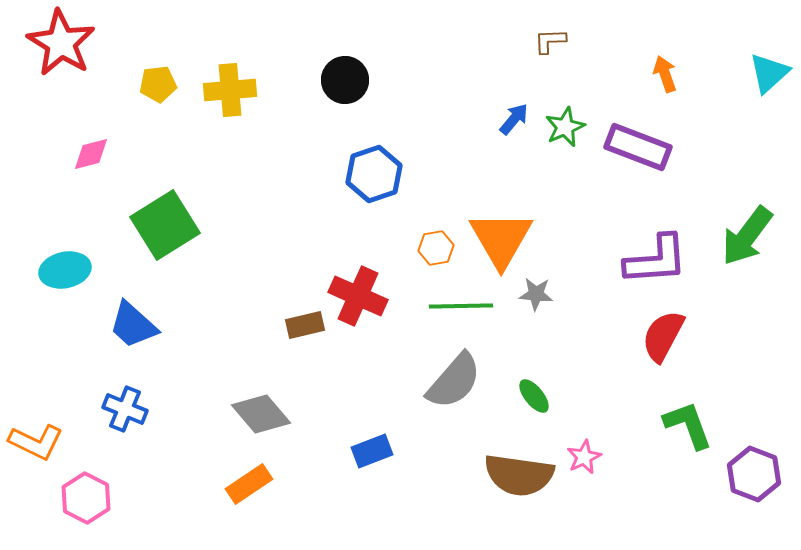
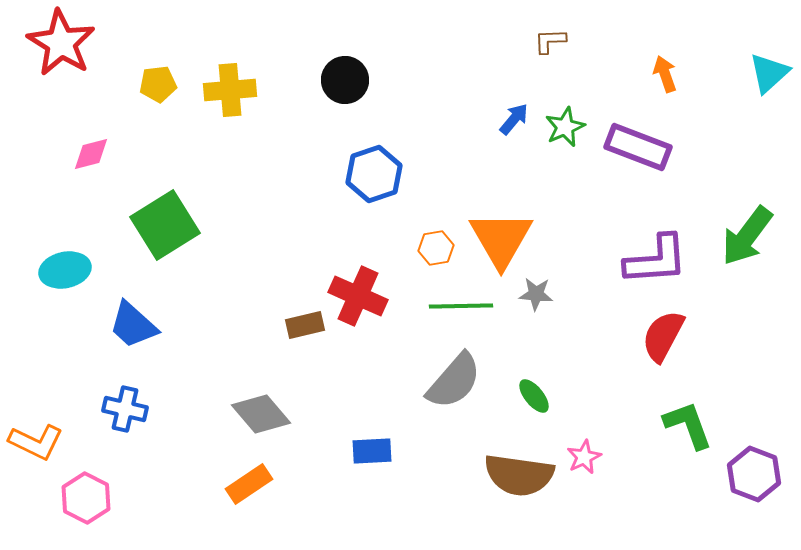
blue cross: rotated 9 degrees counterclockwise
blue rectangle: rotated 18 degrees clockwise
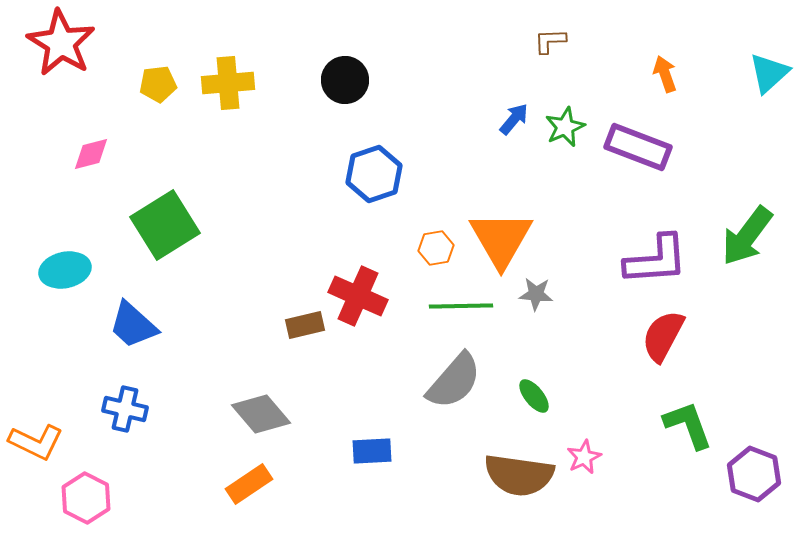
yellow cross: moved 2 px left, 7 px up
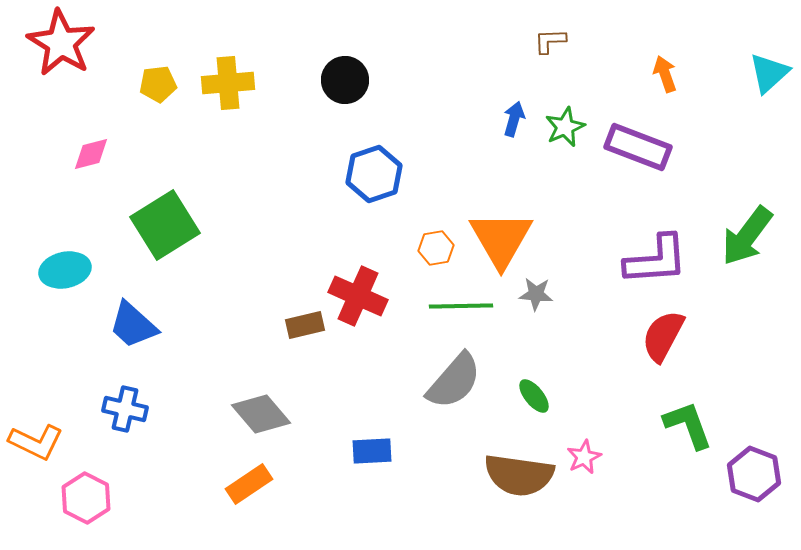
blue arrow: rotated 24 degrees counterclockwise
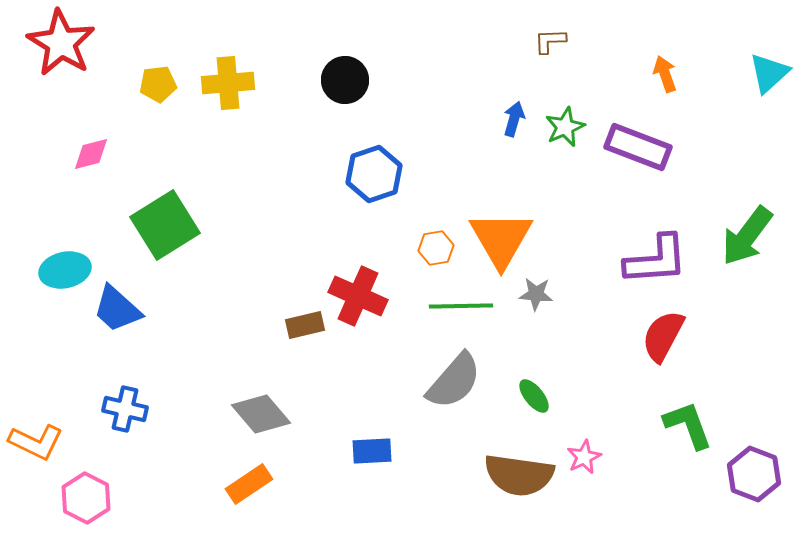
blue trapezoid: moved 16 px left, 16 px up
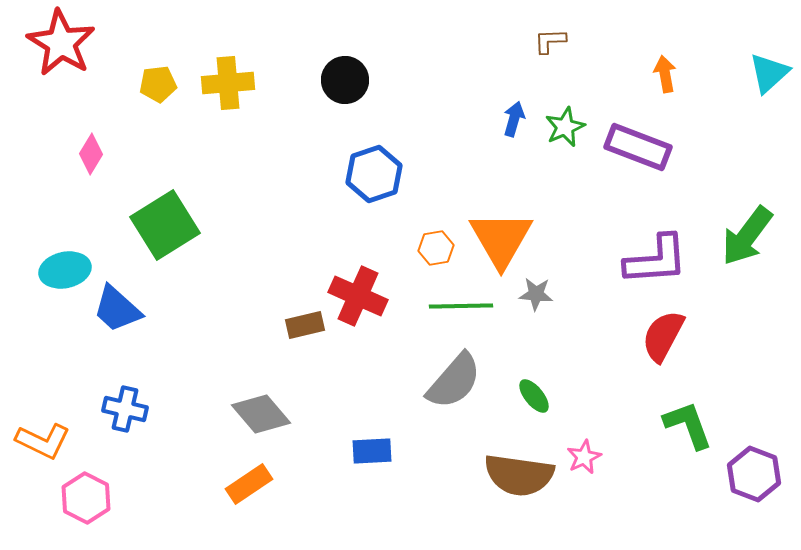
orange arrow: rotated 9 degrees clockwise
pink diamond: rotated 45 degrees counterclockwise
orange L-shape: moved 7 px right, 1 px up
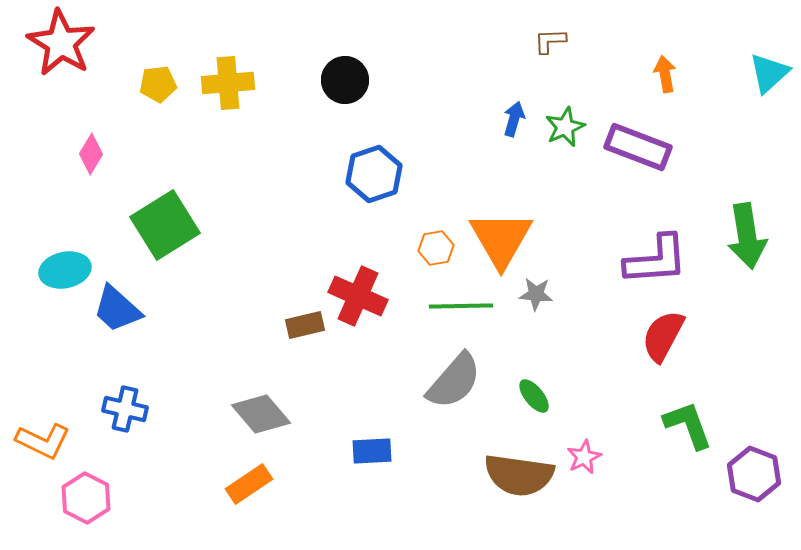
green arrow: rotated 46 degrees counterclockwise
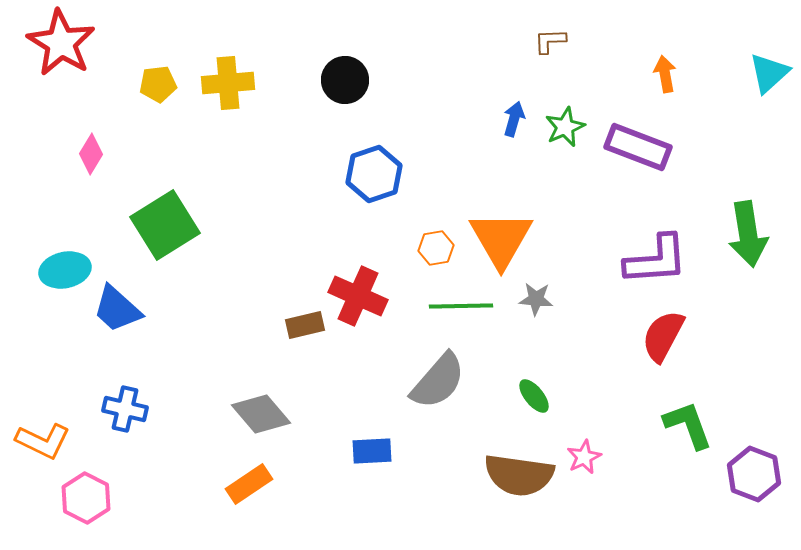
green arrow: moved 1 px right, 2 px up
gray star: moved 5 px down
gray semicircle: moved 16 px left
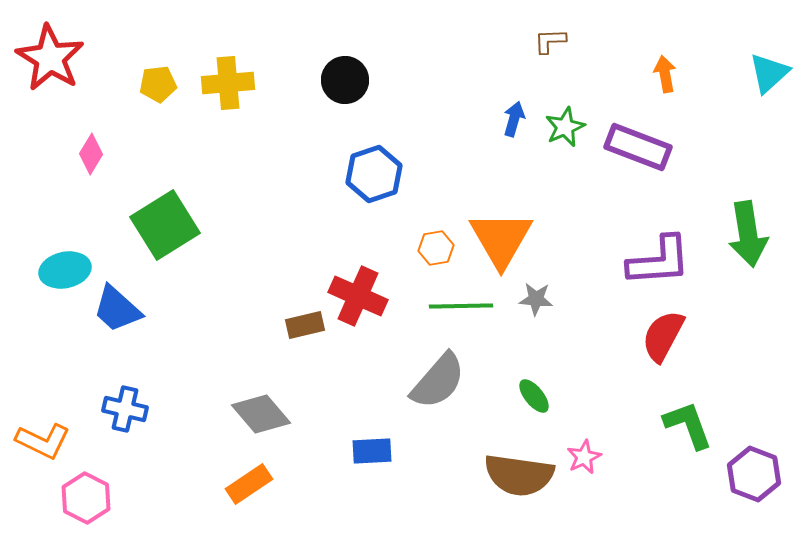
red star: moved 11 px left, 15 px down
purple L-shape: moved 3 px right, 1 px down
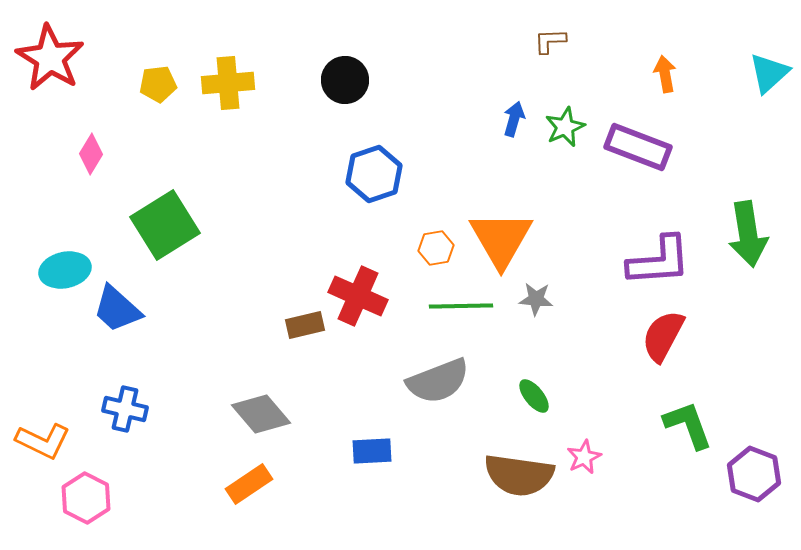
gray semicircle: rotated 28 degrees clockwise
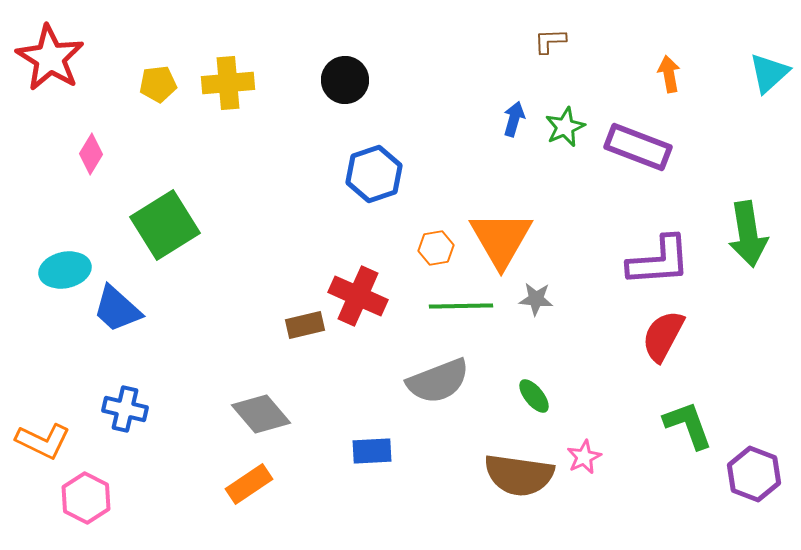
orange arrow: moved 4 px right
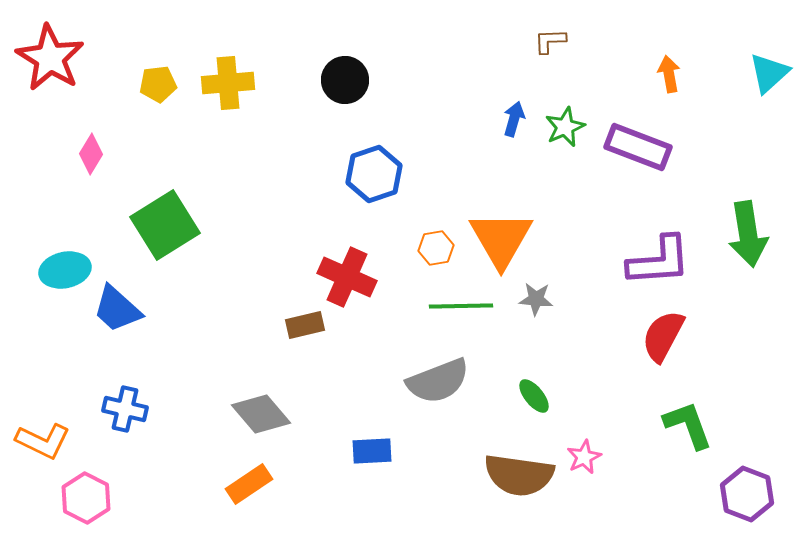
red cross: moved 11 px left, 19 px up
purple hexagon: moved 7 px left, 20 px down
